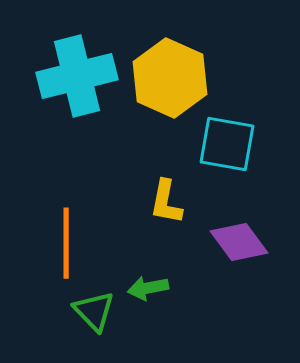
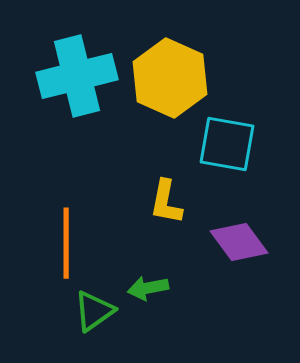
green triangle: rotated 39 degrees clockwise
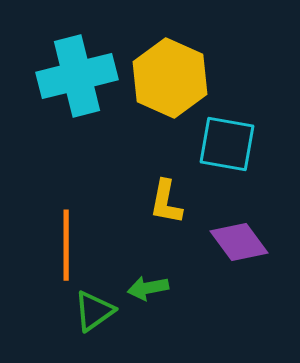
orange line: moved 2 px down
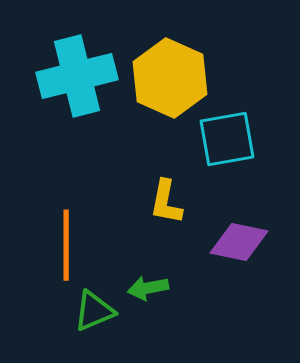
cyan square: moved 5 px up; rotated 20 degrees counterclockwise
purple diamond: rotated 42 degrees counterclockwise
green triangle: rotated 12 degrees clockwise
